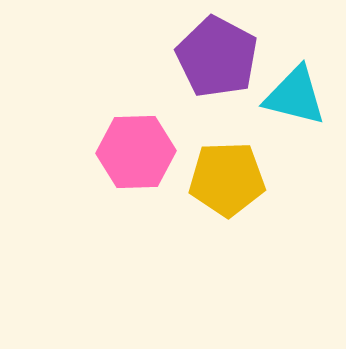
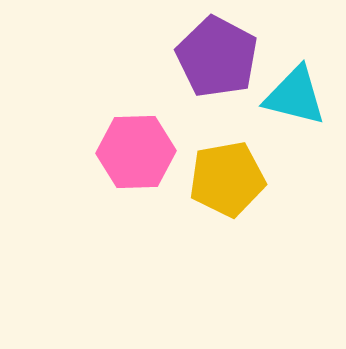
yellow pentagon: rotated 8 degrees counterclockwise
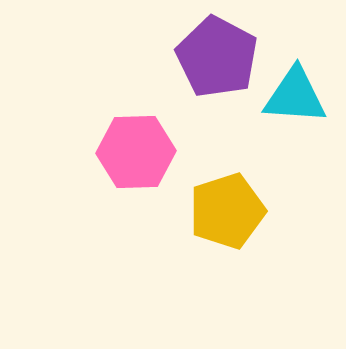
cyan triangle: rotated 10 degrees counterclockwise
yellow pentagon: moved 32 px down; rotated 8 degrees counterclockwise
